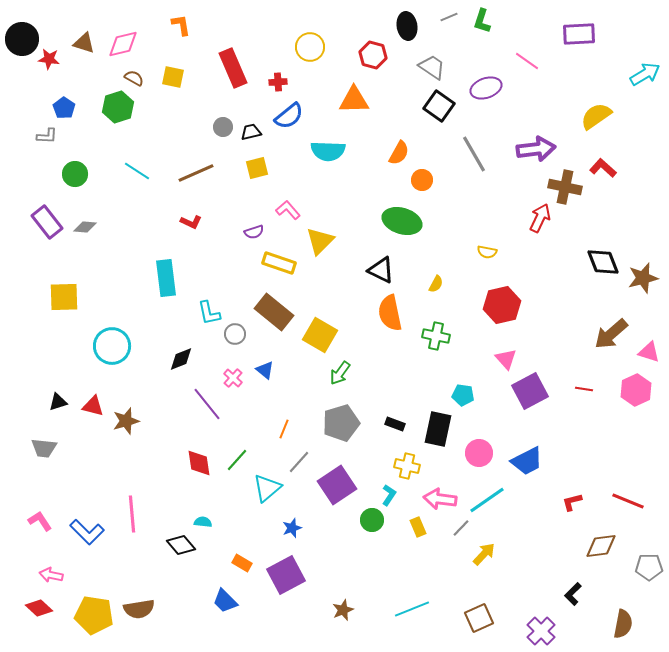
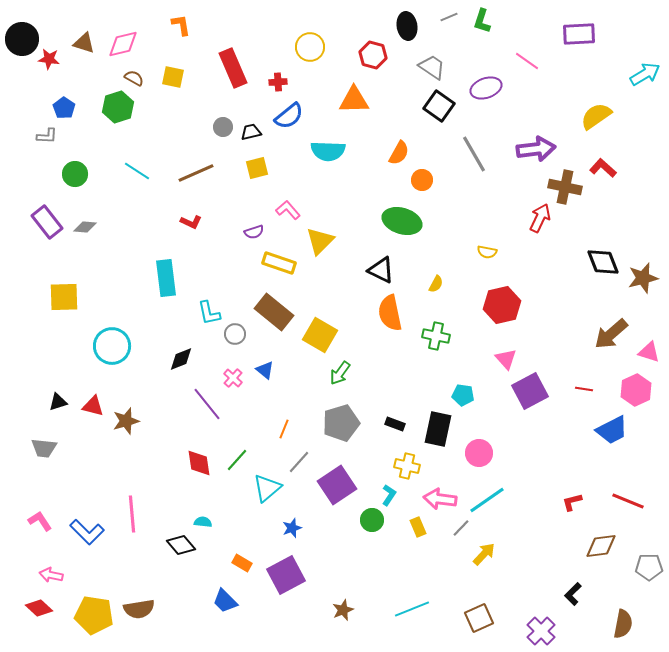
blue trapezoid at (527, 461): moved 85 px right, 31 px up
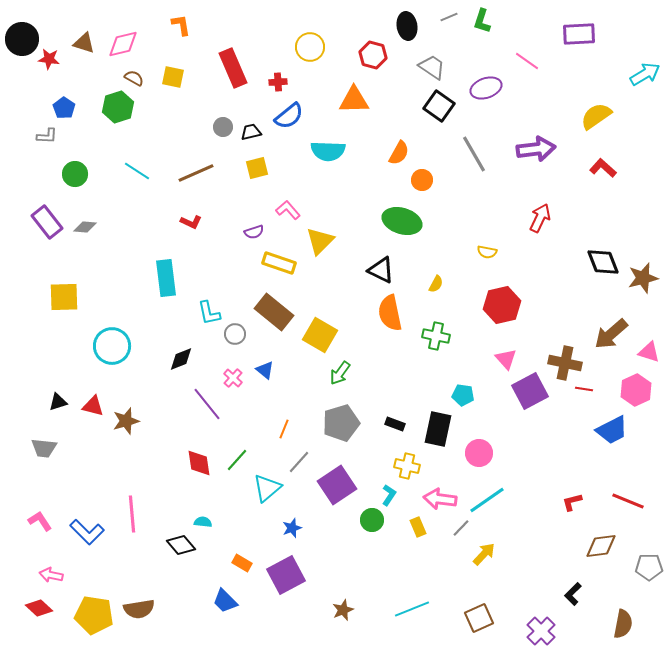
brown cross at (565, 187): moved 176 px down
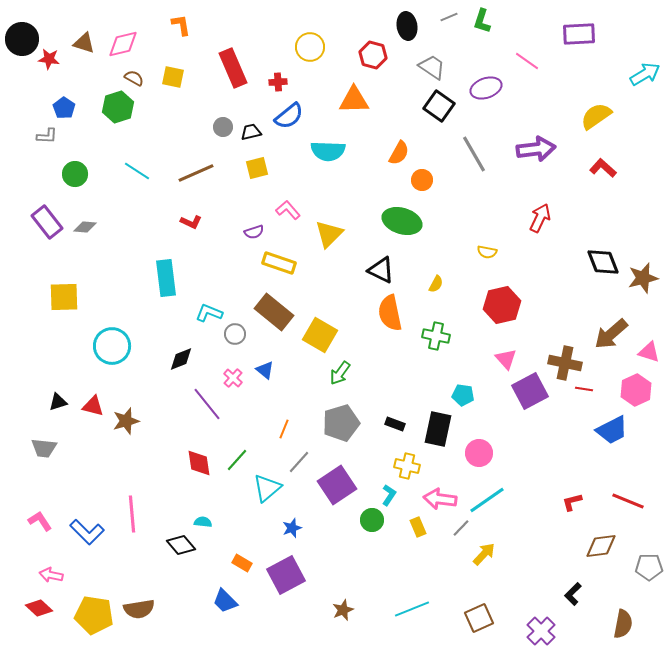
yellow triangle at (320, 241): moved 9 px right, 7 px up
cyan L-shape at (209, 313): rotated 124 degrees clockwise
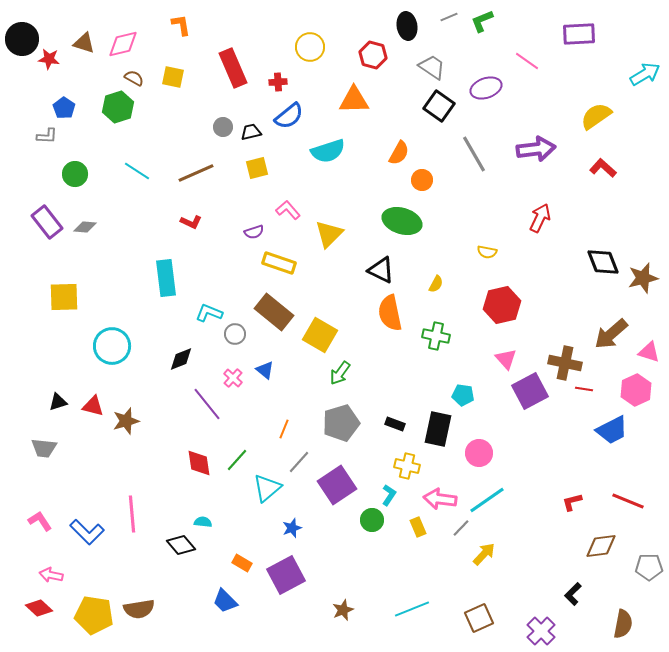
green L-shape at (482, 21): rotated 50 degrees clockwise
cyan semicircle at (328, 151): rotated 20 degrees counterclockwise
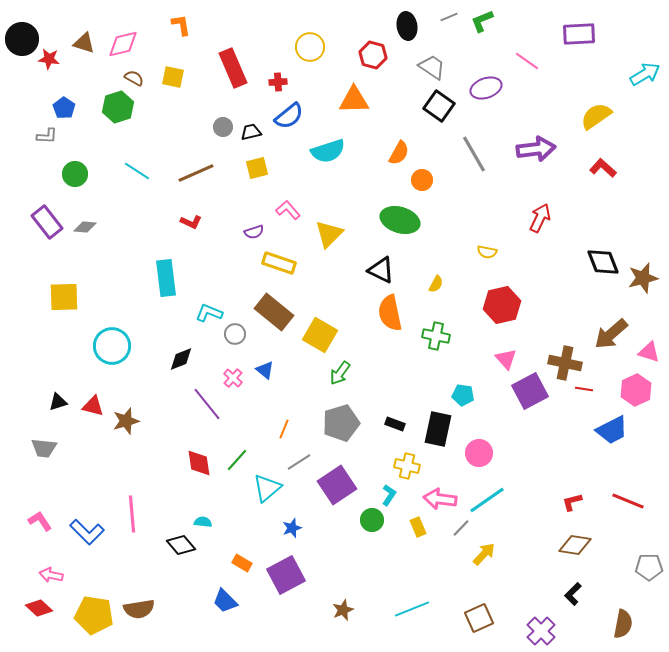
green ellipse at (402, 221): moved 2 px left, 1 px up
gray line at (299, 462): rotated 15 degrees clockwise
brown diamond at (601, 546): moved 26 px left, 1 px up; rotated 16 degrees clockwise
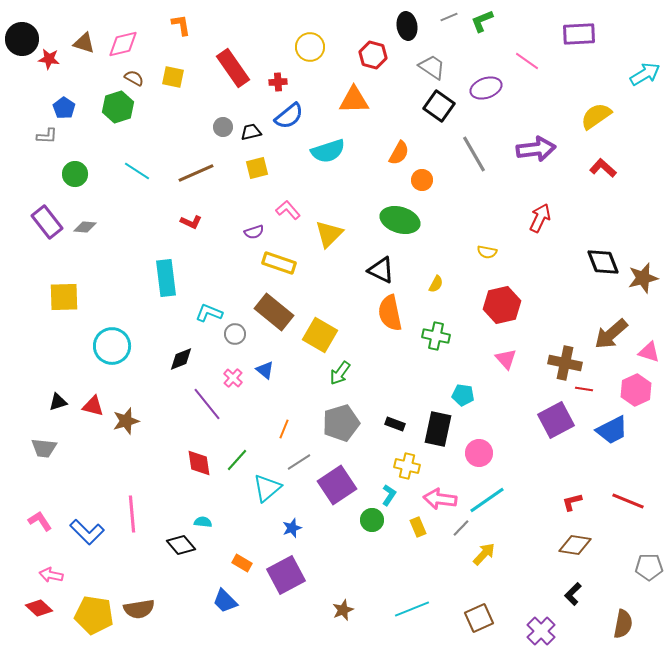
red rectangle at (233, 68): rotated 12 degrees counterclockwise
purple square at (530, 391): moved 26 px right, 29 px down
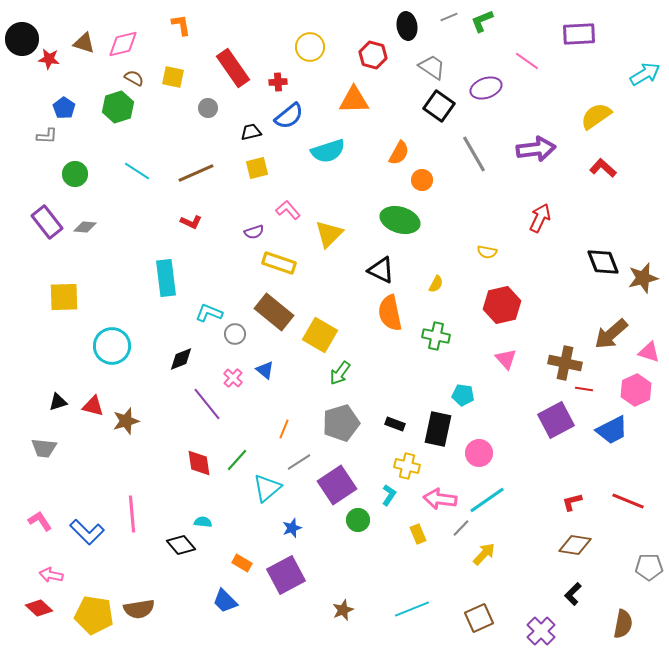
gray circle at (223, 127): moved 15 px left, 19 px up
green circle at (372, 520): moved 14 px left
yellow rectangle at (418, 527): moved 7 px down
